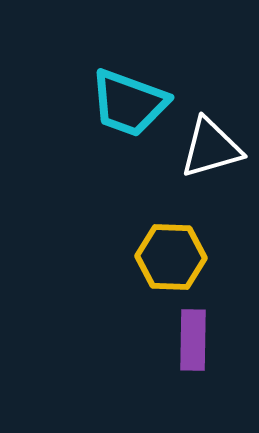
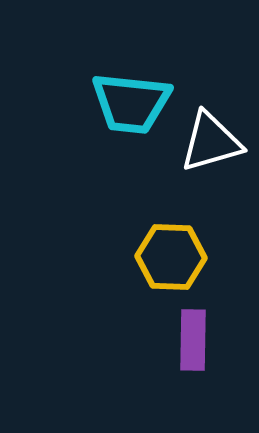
cyan trapezoid: moved 2 px right; rotated 14 degrees counterclockwise
white triangle: moved 6 px up
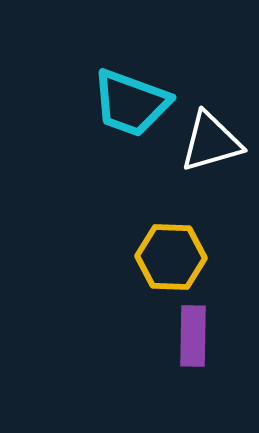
cyan trapezoid: rotated 14 degrees clockwise
purple rectangle: moved 4 px up
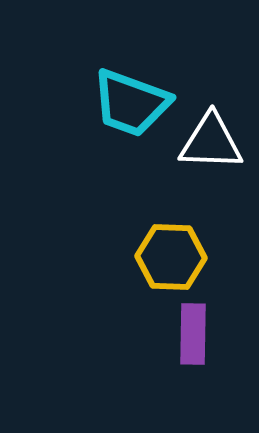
white triangle: rotated 18 degrees clockwise
purple rectangle: moved 2 px up
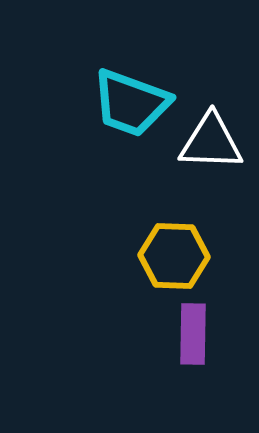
yellow hexagon: moved 3 px right, 1 px up
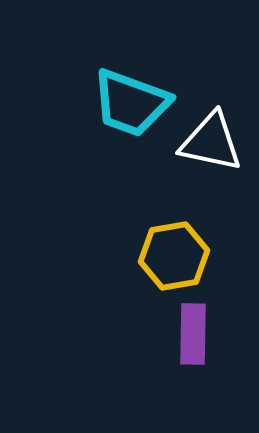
white triangle: rotated 10 degrees clockwise
yellow hexagon: rotated 12 degrees counterclockwise
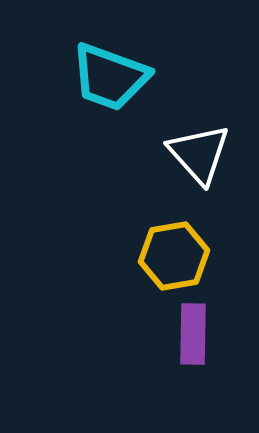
cyan trapezoid: moved 21 px left, 26 px up
white triangle: moved 12 px left, 12 px down; rotated 36 degrees clockwise
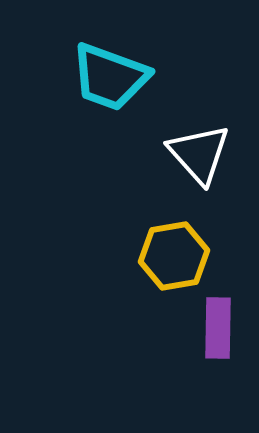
purple rectangle: moved 25 px right, 6 px up
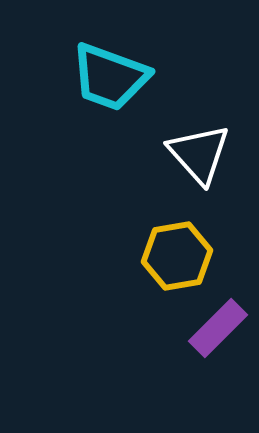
yellow hexagon: moved 3 px right
purple rectangle: rotated 44 degrees clockwise
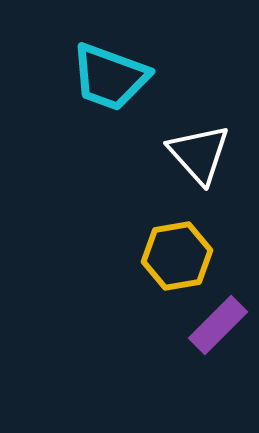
purple rectangle: moved 3 px up
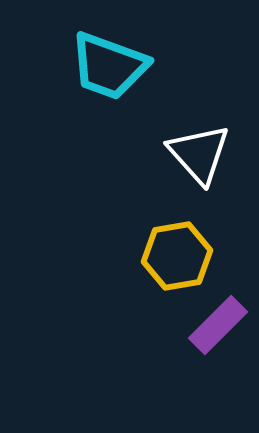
cyan trapezoid: moved 1 px left, 11 px up
